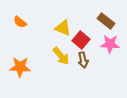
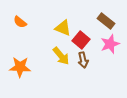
pink star: rotated 24 degrees counterclockwise
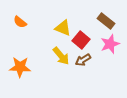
brown arrow: rotated 70 degrees clockwise
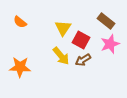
yellow triangle: rotated 42 degrees clockwise
red square: rotated 12 degrees counterclockwise
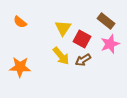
red square: moved 1 px right, 1 px up
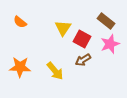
yellow arrow: moved 6 px left, 15 px down
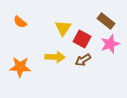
yellow arrow: moved 14 px up; rotated 48 degrees counterclockwise
